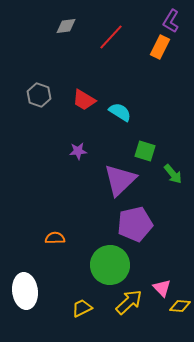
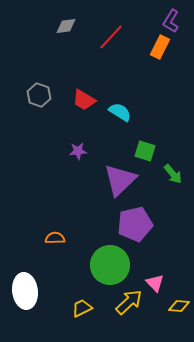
pink triangle: moved 7 px left, 5 px up
yellow diamond: moved 1 px left
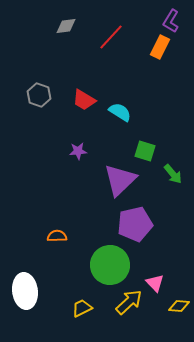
orange semicircle: moved 2 px right, 2 px up
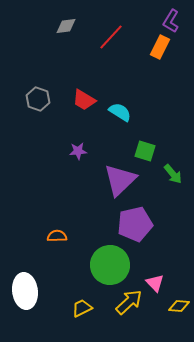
gray hexagon: moved 1 px left, 4 px down
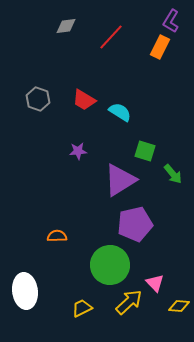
purple triangle: rotated 12 degrees clockwise
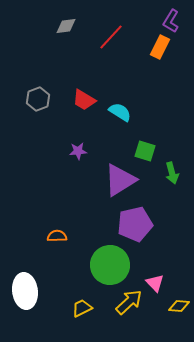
gray hexagon: rotated 20 degrees clockwise
green arrow: moved 1 px left, 1 px up; rotated 25 degrees clockwise
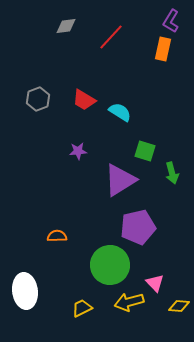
orange rectangle: moved 3 px right, 2 px down; rotated 15 degrees counterclockwise
purple pentagon: moved 3 px right, 3 px down
yellow arrow: rotated 152 degrees counterclockwise
